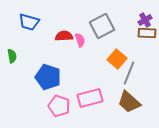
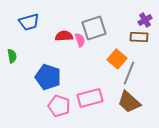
blue trapezoid: rotated 30 degrees counterclockwise
gray square: moved 8 px left, 2 px down; rotated 10 degrees clockwise
brown rectangle: moved 8 px left, 4 px down
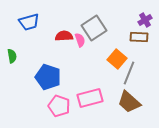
gray square: rotated 15 degrees counterclockwise
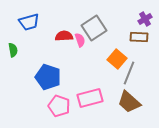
purple cross: moved 1 px up
green semicircle: moved 1 px right, 6 px up
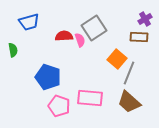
pink rectangle: rotated 20 degrees clockwise
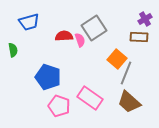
gray line: moved 3 px left
pink rectangle: rotated 30 degrees clockwise
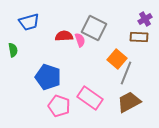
gray square: rotated 30 degrees counterclockwise
brown trapezoid: rotated 110 degrees clockwise
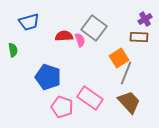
gray square: rotated 10 degrees clockwise
orange square: moved 2 px right, 1 px up; rotated 18 degrees clockwise
brown trapezoid: rotated 75 degrees clockwise
pink pentagon: moved 3 px right, 1 px down
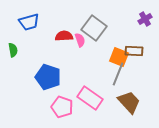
brown rectangle: moved 5 px left, 14 px down
orange square: moved 1 px up; rotated 36 degrees counterclockwise
gray line: moved 8 px left, 1 px down
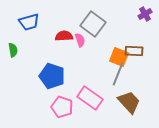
purple cross: moved 5 px up
gray square: moved 1 px left, 4 px up
blue pentagon: moved 4 px right, 1 px up
